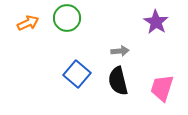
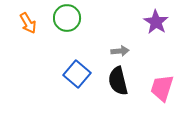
orange arrow: rotated 85 degrees clockwise
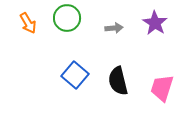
purple star: moved 1 px left, 1 px down
gray arrow: moved 6 px left, 23 px up
blue square: moved 2 px left, 1 px down
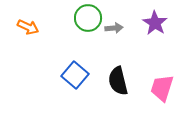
green circle: moved 21 px right
orange arrow: moved 4 px down; rotated 35 degrees counterclockwise
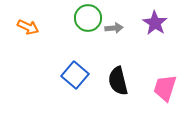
pink trapezoid: moved 3 px right
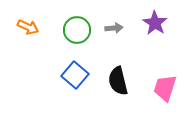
green circle: moved 11 px left, 12 px down
